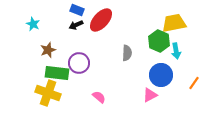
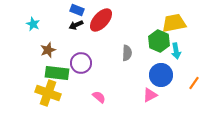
purple circle: moved 2 px right
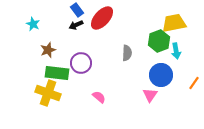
blue rectangle: rotated 32 degrees clockwise
red ellipse: moved 1 px right, 2 px up
green hexagon: rotated 15 degrees clockwise
pink triangle: rotated 28 degrees counterclockwise
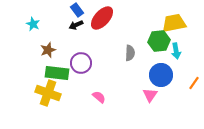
green hexagon: rotated 15 degrees clockwise
gray semicircle: moved 3 px right
